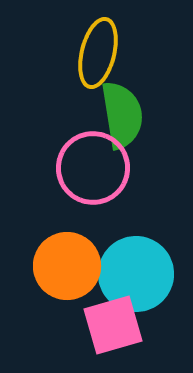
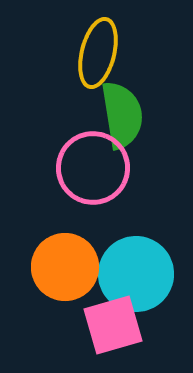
orange circle: moved 2 px left, 1 px down
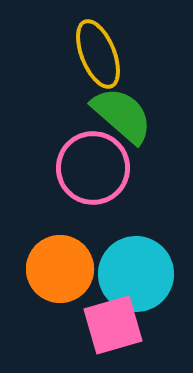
yellow ellipse: moved 1 px down; rotated 36 degrees counterclockwise
green semicircle: rotated 40 degrees counterclockwise
orange circle: moved 5 px left, 2 px down
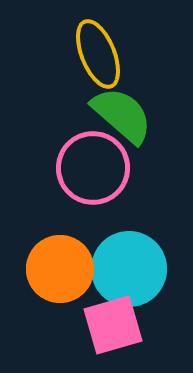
cyan circle: moved 7 px left, 5 px up
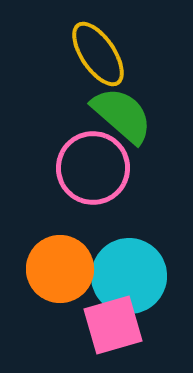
yellow ellipse: rotated 12 degrees counterclockwise
cyan circle: moved 7 px down
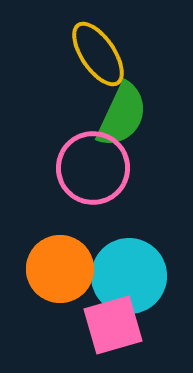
green semicircle: rotated 74 degrees clockwise
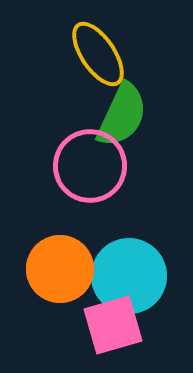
pink circle: moved 3 px left, 2 px up
